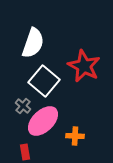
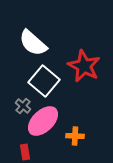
white semicircle: rotated 112 degrees clockwise
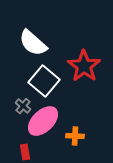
red star: rotated 8 degrees clockwise
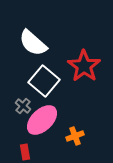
pink ellipse: moved 1 px left, 1 px up
orange cross: rotated 24 degrees counterclockwise
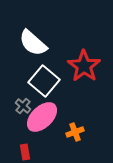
pink ellipse: moved 3 px up
orange cross: moved 4 px up
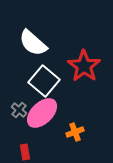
gray cross: moved 4 px left, 4 px down
pink ellipse: moved 4 px up
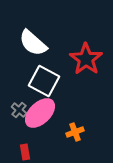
red star: moved 2 px right, 7 px up
white square: rotated 12 degrees counterclockwise
pink ellipse: moved 2 px left
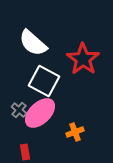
red star: moved 3 px left
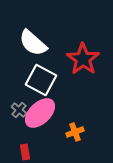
white square: moved 3 px left, 1 px up
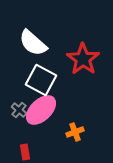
pink ellipse: moved 1 px right, 3 px up
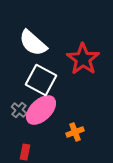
red rectangle: rotated 21 degrees clockwise
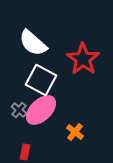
orange cross: rotated 30 degrees counterclockwise
